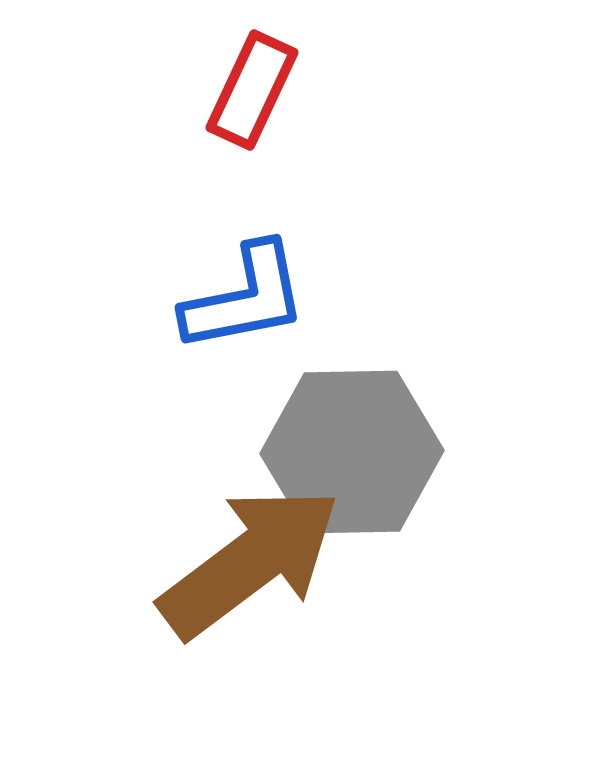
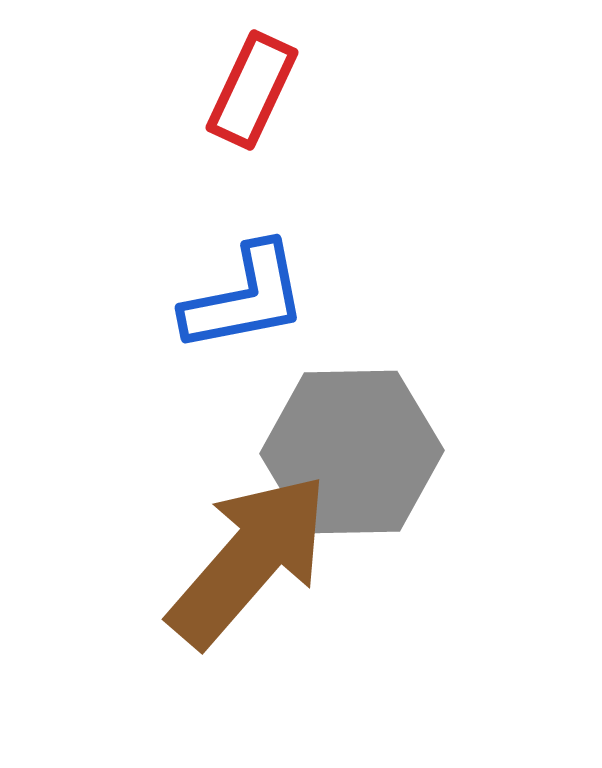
brown arrow: moved 1 px left, 2 px up; rotated 12 degrees counterclockwise
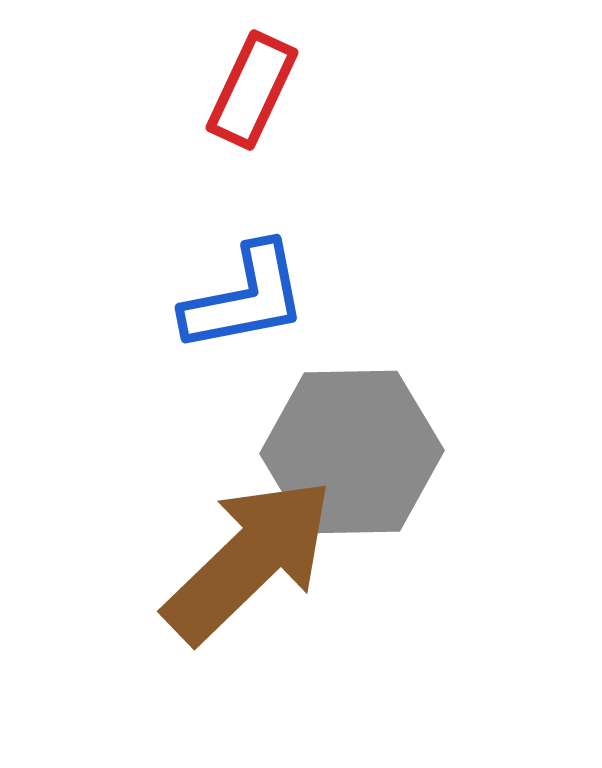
brown arrow: rotated 5 degrees clockwise
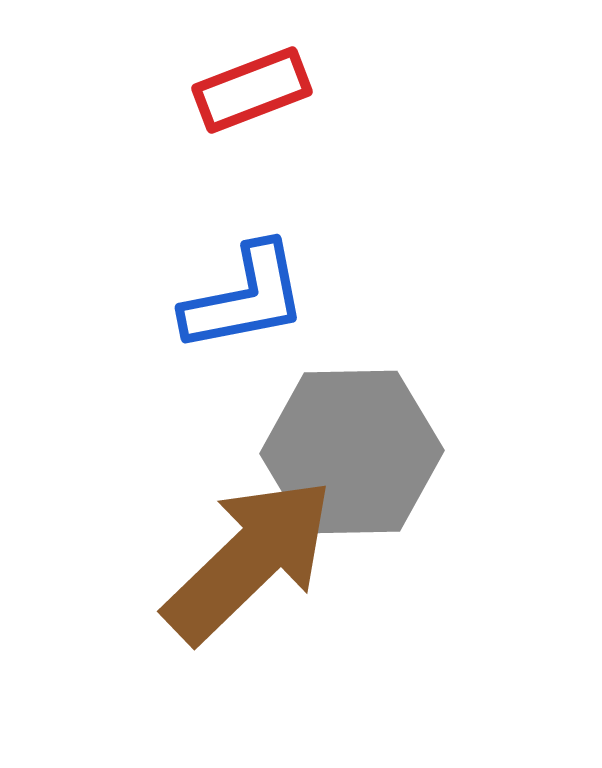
red rectangle: rotated 44 degrees clockwise
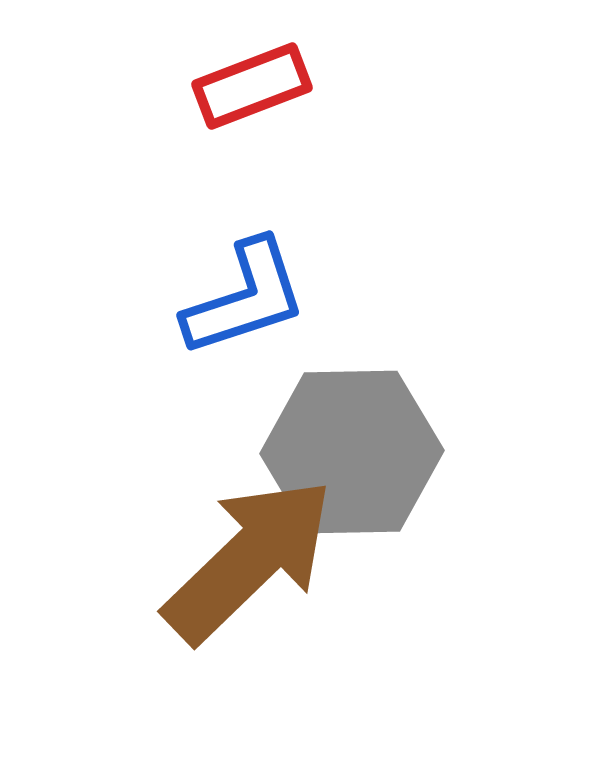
red rectangle: moved 4 px up
blue L-shape: rotated 7 degrees counterclockwise
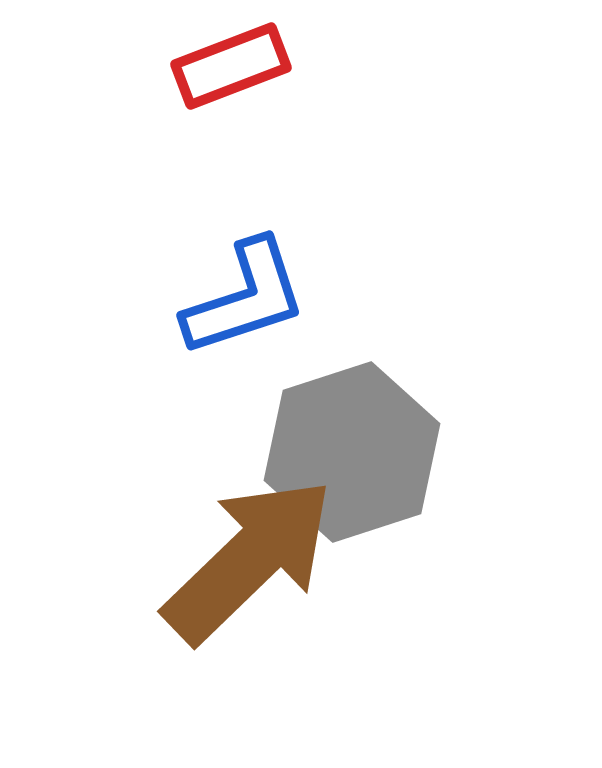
red rectangle: moved 21 px left, 20 px up
gray hexagon: rotated 17 degrees counterclockwise
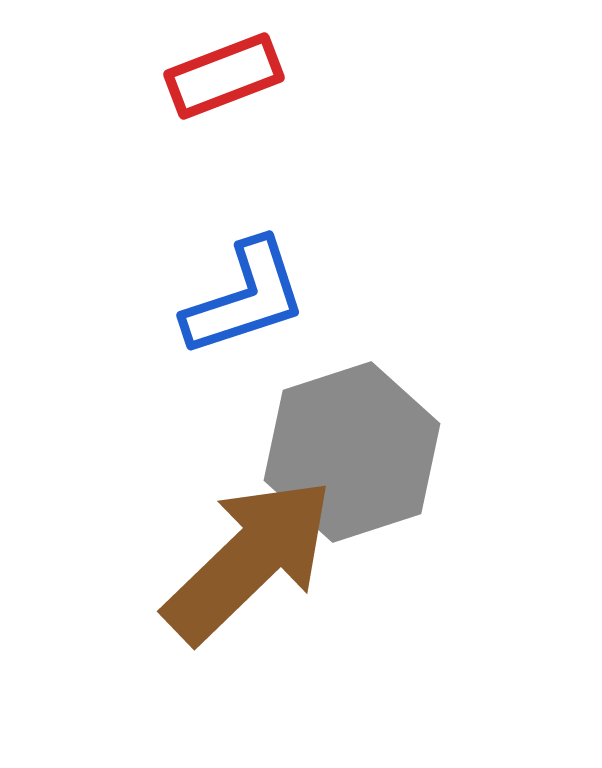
red rectangle: moved 7 px left, 10 px down
